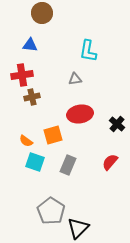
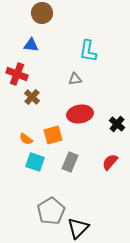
blue triangle: moved 1 px right
red cross: moved 5 px left, 1 px up; rotated 30 degrees clockwise
brown cross: rotated 35 degrees counterclockwise
orange semicircle: moved 2 px up
gray rectangle: moved 2 px right, 3 px up
gray pentagon: rotated 8 degrees clockwise
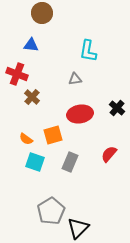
black cross: moved 16 px up
red semicircle: moved 1 px left, 8 px up
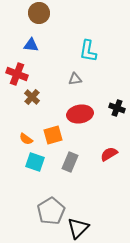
brown circle: moved 3 px left
black cross: rotated 21 degrees counterclockwise
red semicircle: rotated 18 degrees clockwise
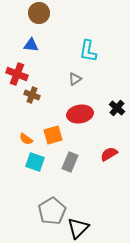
gray triangle: rotated 24 degrees counterclockwise
brown cross: moved 2 px up; rotated 21 degrees counterclockwise
black cross: rotated 21 degrees clockwise
gray pentagon: moved 1 px right
